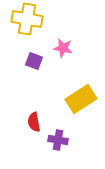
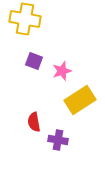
yellow cross: moved 2 px left
pink star: moved 1 px left, 23 px down; rotated 30 degrees counterclockwise
yellow rectangle: moved 1 px left, 1 px down
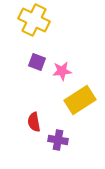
yellow cross: moved 9 px right, 1 px down; rotated 16 degrees clockwise
purple square: moved 3 px right, 1 px down
pink star: rotated 12 degrees clockwise
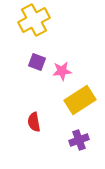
yellow cross: rotated 36 degrees clockwise
purple cross: moved 21 px right; rotated 30 degrees counterclockwise
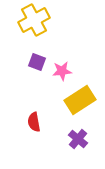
purple cross: moved 1 px left, 1 px up; rotated 30 degrees counterclockwise
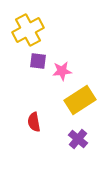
yellow cross: moved 6 px left, 10 px down
purple square: moved 1 px right, 1 px up; rotated 12 degrees counterclockwise
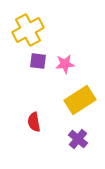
pink star: moved 3 px right, 7 px up
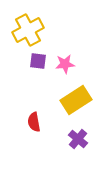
yellow rectangle: moved 4 px left
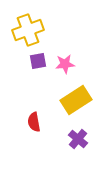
yellow cross: rotated 8 degrees clockwise
purple square: rotated 18 degrees counterclockwise
